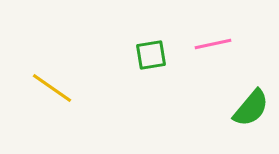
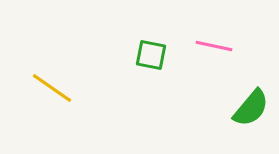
pink line: moved 1 px right, 2 px down; rotated 24 degrees clockwise
green square: rotated 20 degrees clockwise
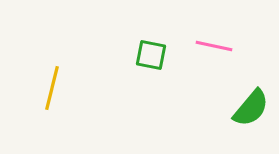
yellow line: rotated 69 degrees clockwise
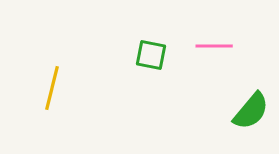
pink line: rotated 12 degrees counterclockwise
green semicircle: moved 3 px down
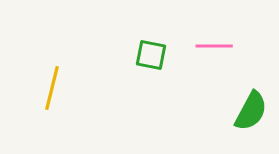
green semicircle: rotated 12 degrees counterclockwise
